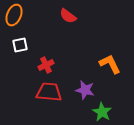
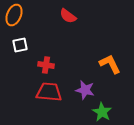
red cross: rotated 35 degrees clockwise
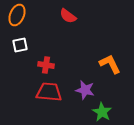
orange ellipse: moved 3 px right
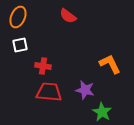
orange ellipse: moved 1 px right, 2 px down
red cross: moved 3 px left, 1 px down
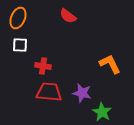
orange ellipse: moved 1 px down
white square: rotated 14 degrees clockwise
purple star: moved 3 px left, 3 px down
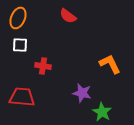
red trapezoid: moved 27 px left, 5 px down
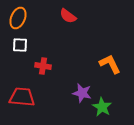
green star: moved 5 px up
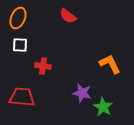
green star: moved 1 px right
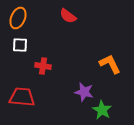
purple star: moved 2 px right, 1 px up
green star: moved 1 px left, 3 px down
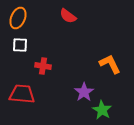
purple star: rotated 24 degrees clockwise
red trapezoid: moved 3 px up
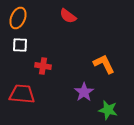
orange L-shape: moved 6 px left
green star: moved 6 px right; rotated 18 degrees counterclockwise
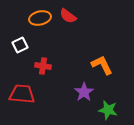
orange ellipse: moved 22 px right; rotated 55 degrees clockwise
white square: rotated 28 degrees counterclockwise
orange L-shape: moved 2 px left, 1 px down
